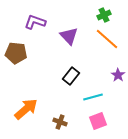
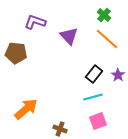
green cross: rotated 24 degrees counterclockwise
black rectangle: moved 23 px right, 2 px up
brown cross: moved 7 px down
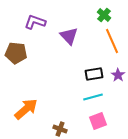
orange line: moved 5 px right, 2 px down; rotated 25 degrees clockwise
black rectangle: rotated 42 degrees clockwise
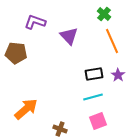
green cross: moved 1 px up
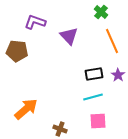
green cross: moved 3 px left, 2 px up
brown pentagon: moved 1 px right, 2 px up
pink square: rotated 18 degrees clockwise
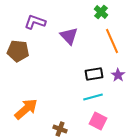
brown pentagon: moved 1 px right
pink square: rotated 30 degrees clockwise
